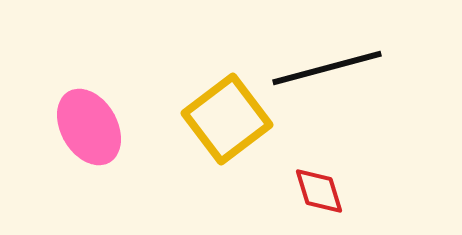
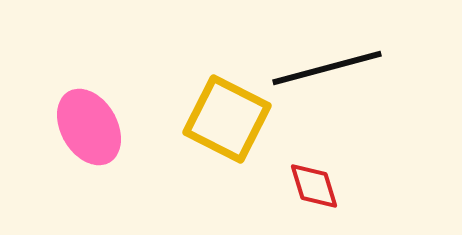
yellow square: rotated 26 degrees counterclockwise
red diamond: moved 5 px left, 5 px up
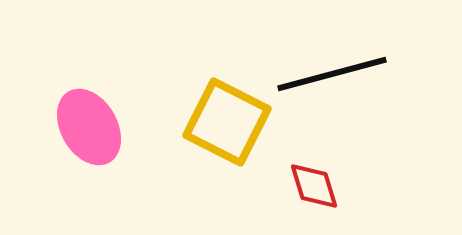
black line: moved 5 px right, 6 px down
yellow square: moved 3 px down
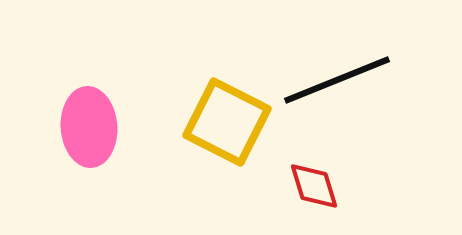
black line: moved 5 px right, 6 px down; rotated 7 degrees counterclockwise
pink ellipse: rotated 26 degrees clockwise
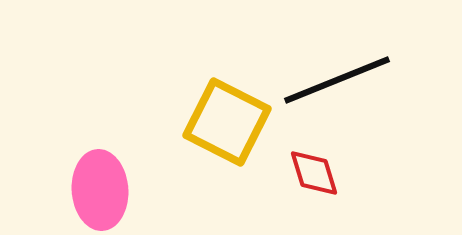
pink ellipse: moved 11 px right, 63 px down
red diamond: moved 13 px up
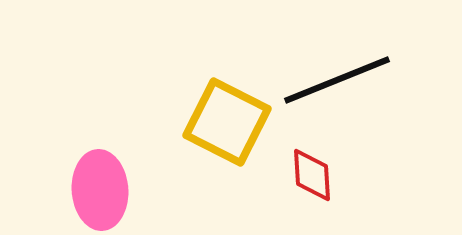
red diamond: moved 2 px left, 2 px down; rotated 14 degrees clockwise
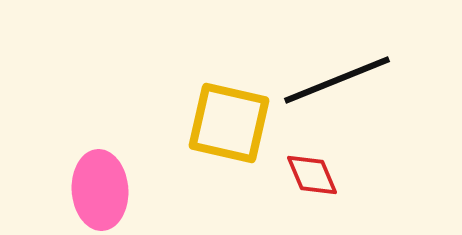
yellow square: moved 2 px right, 1 px down; rotated 14 degrees counterclockwise
red diamond: rotated 20 degrees counterclockwise
